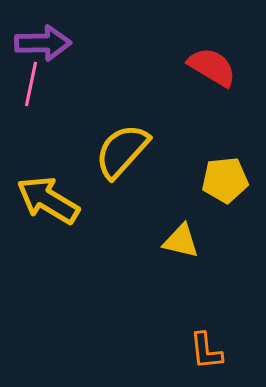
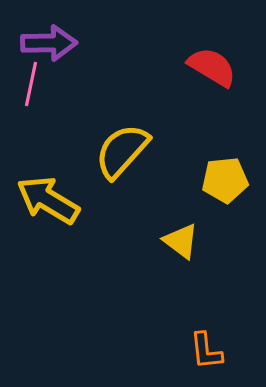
purple arrow: moved 6 px right
yellow triangle: rotated 24 degrees clockwise
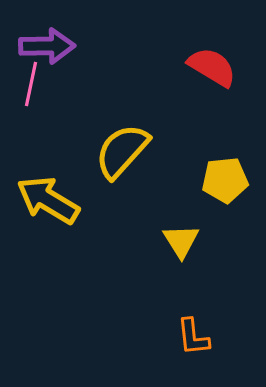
purple arrow: moved 2 px left, 3 px down
yellow triangle: rotated 21 degrees clockwise
orange L-shape: moved 13 px left, 14 px up
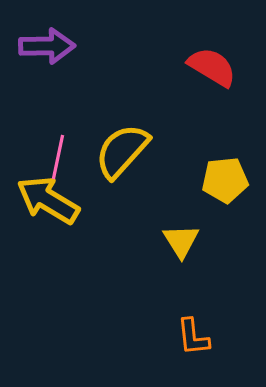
pink line: moved 27 px right, 73 px down
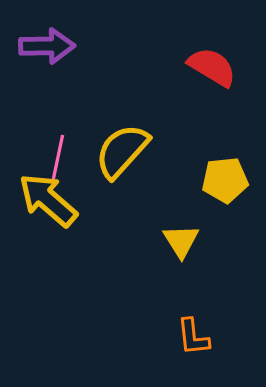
yellow arrow: rotated 10 degrees clockwise
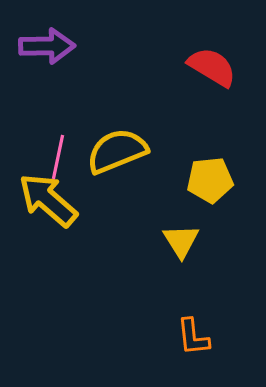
yellow semicircle: moved 5 px left; rotated 26 degrees clockwise
yellow pentagon: moved 15 px left
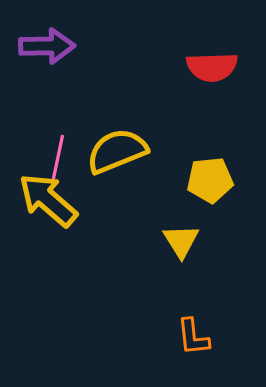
red semicircle: rotated 147 degrees clockwise
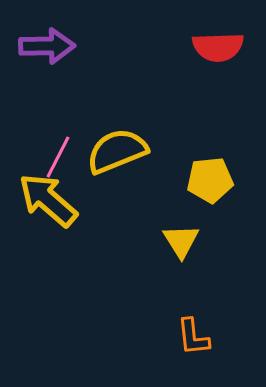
red semicircle: moved 6 px right, 20 px up
pink line: rotated 15 degrees clockwise
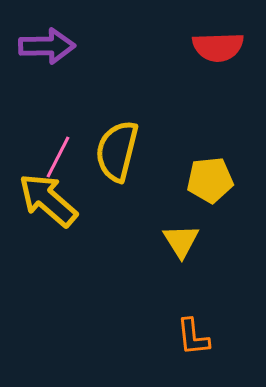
yellow semicircle: rotated 54 degrees counterclockwise
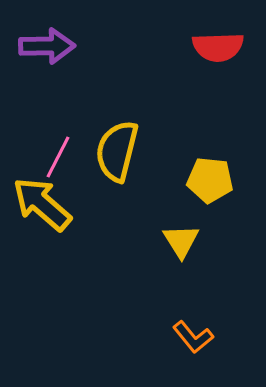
yellow pentagon: rotated 12 degrees clockwise
yellow arrow: moved 6 px left, 4 px down
orange L-shape: rotated 33 degrees counterclockwise
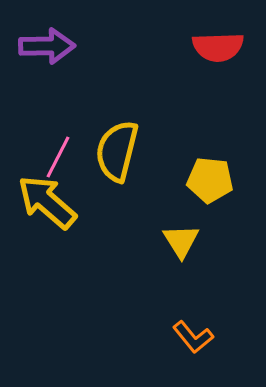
yellow arrow: moved 5 px right, 2 px up
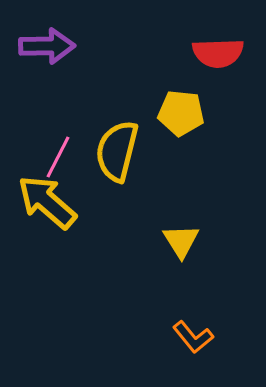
red semicircle: moved 6 px down
yellow pentagon: moved 29 px left, 67 px up
